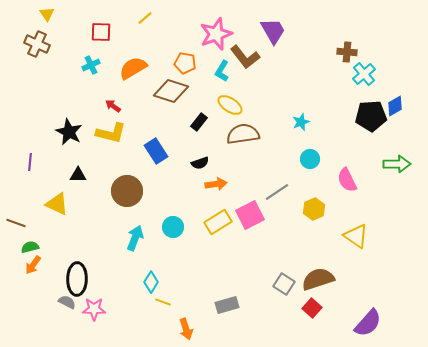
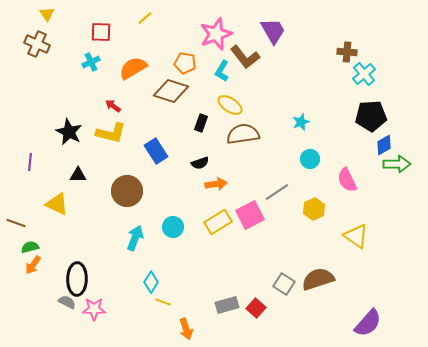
cyan cross at (91, 65): moved 3 px up
blue diamond at (395, 106): moved 11 px left, 39 px down
black rectangle at (199, 122): moved 2 px right, 1 px down; rotated 18 degrees counterclockwise
red square at (312, 308): moved 56 px left
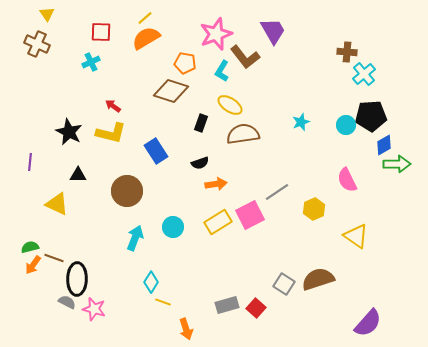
orange semicircle at (133, 68): moved 13 px right, 30 px up
cyan circle at (310, 159): moved 36 px right, 34 px up
brown line at (16, 223): moved 38 px right, 35 px down
pink star at (94, 309): rotated 15 degrees clockwise
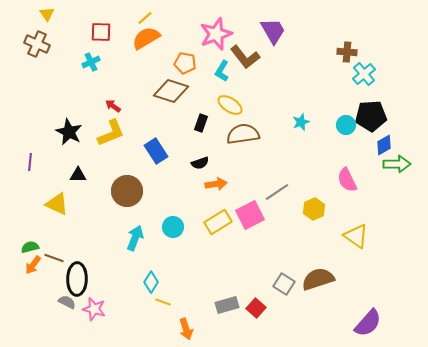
yellow L-shape at (111, 133): rotated 36 degrees counterclockwise
